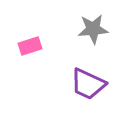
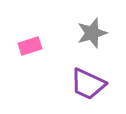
gray star: moved 1 px left, 4 px down; rotated 12 degrees counterclockwise
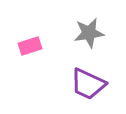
gray star: moved 3 px left; rotated 8 degrees clockwise
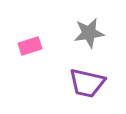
purple trapezoid: moved 1 px left, 1 px up; rotated 12 degrees counterclockwise
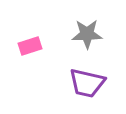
gray star: moved 2 px left, 1 px down; rotated 8 degrees clockwise
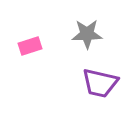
purple trapezoid: moved 13 px right
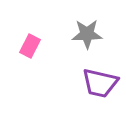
pink rectangle: rotated 45 degrees counterclockwise
